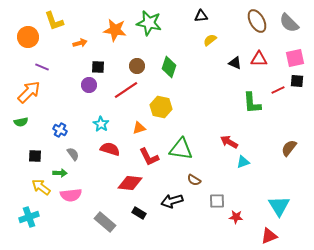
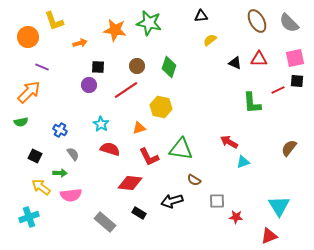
black square at (35, 156): rotated 24 degrees clockwise
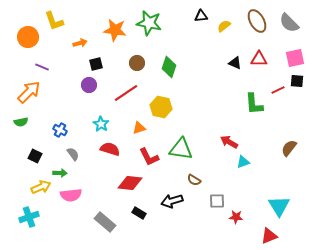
yellow semicircle at (210, 40): moved 14 px right, 14 px up
brown circle at (137, 66): moved 3 px up
black square at (98, 67): moved 2 px left, 3 px up; rotated 16 degrees counterclockwise
red line at (126, 90): moved 3 px down
green L-shape at (252, 103): moved 2 px right, 1 px down
yellow arrow at (41, 187): rotated 120 degrees clockwise
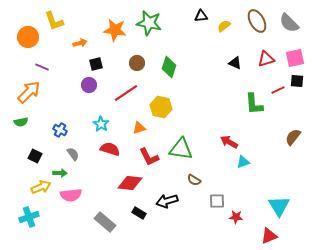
red triangle at (259, 59): moved 7 px right; rotated 18 degrees counterclockwise
brown semicircle at (289, 148): moved 4 px right, 11 px up
black arrow at (172, 201): moved 5 px left
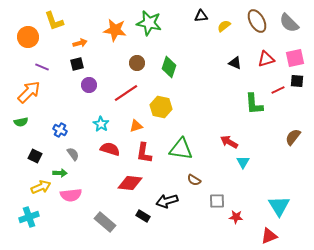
black square at (96, 64): moved 19 px left
orange triangle at (139, 128): moved 3 px left, 2 px up
red L-shape at (149, 157): moved 5 px left, 4 px up; rotated 35 degrees clockwise
cyan triangle at (243, 162): rotated 40 degrees counterclockwise
black rectangle at (139, 213): moved 4 px right, 3 px down
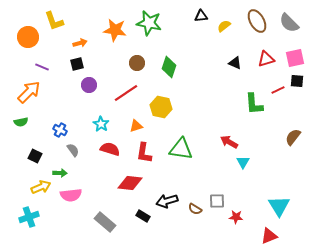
gray semicircle at (73, 154): moved 4 px up
brown semicircle at (194, 180): moved 1 px right, 29 px down
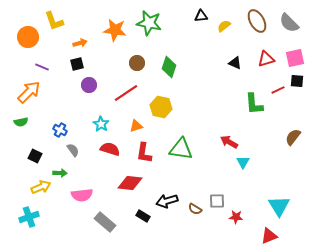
pink semicircle at (71, 195): moved 11 px right
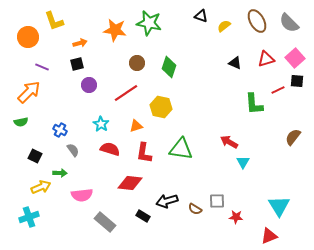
black triangle at (201, 16): rotated 24 degrees clockwise
pink square at (295, 58): rotated 30 degrees counterclockwise
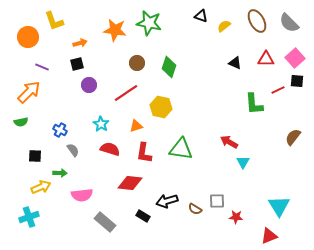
red triangle at (266, 59): rotated 18 degrees clockwise
black square at (35, 156): rotated 24 degrees counterclockwise
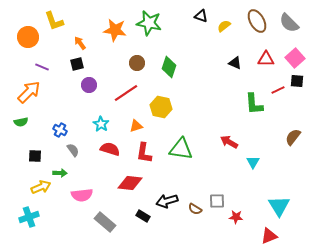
orange arrow at (80, 43): rotated 112 degrees counterclockwise
cyan triangle at (243, 162): moved 10 px right
